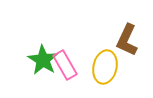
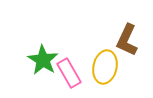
pink rectangle: moved 4 px right, 8 px down
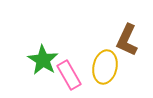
pink rectangle: moved 2 px down
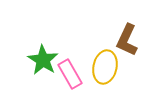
pink rectangle: moved 1 px right, 1 px up
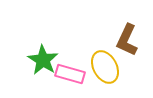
yellow ellipse: rotated 40 degrees counterclockwise
pink rectangle: rotated 44 degrees counterclockwise
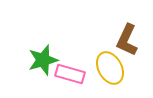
green star: rotated 24 degrees clockwise
yellow ellipse: moved 5 px right, 1 px down
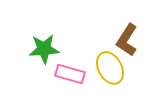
brown L-shape: rotated 8 degrees clockwise
green star: moved 1 px right, 11 px up; rotated 12 degrees clockwise
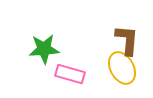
brown L-shape: rotated 152 degrees clockwise
yellow ellipse: moved 12 px right
